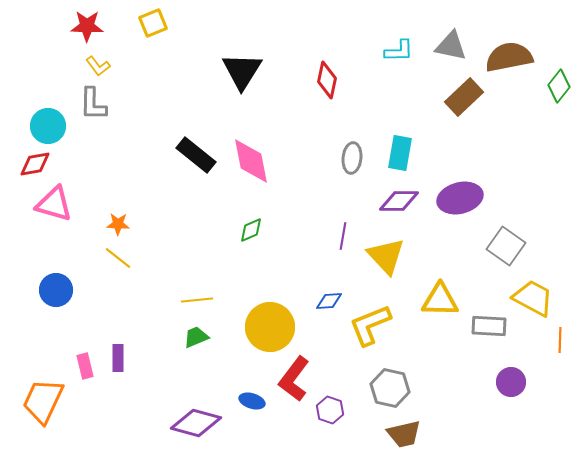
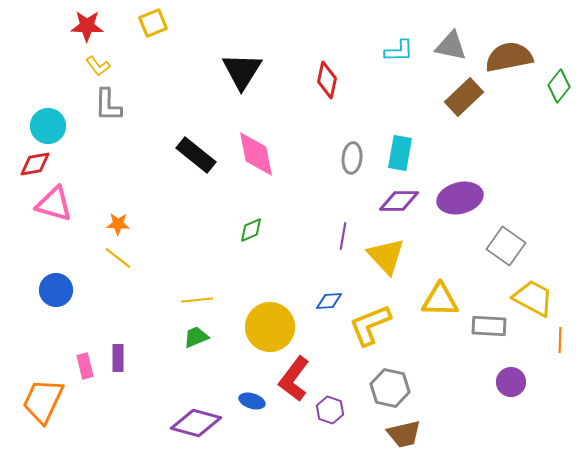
gray L-shape at (93, 104): moved 15 px right, 1 px down
pink diamond at (251, 161): moved 5 px right, 7 px up
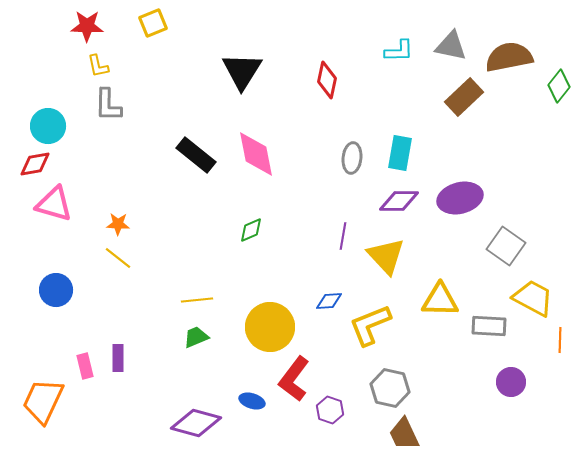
yellow L-shape at (98, 66): rotated 25 degrees clockwise
brown trapezoid at (404, 434): rotated 78 degrees clockwise
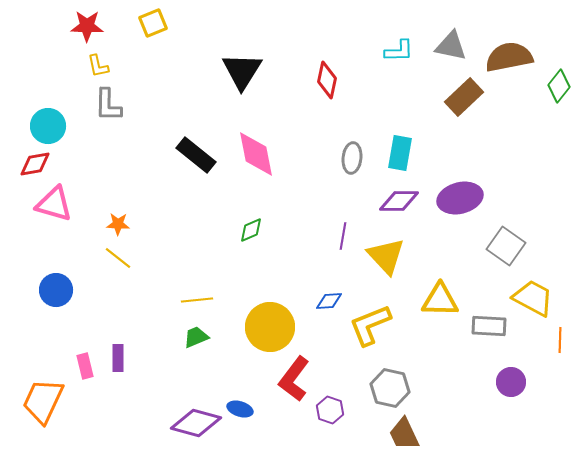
blue ellipse at (252, 401): moved 12 px left, 8 px down
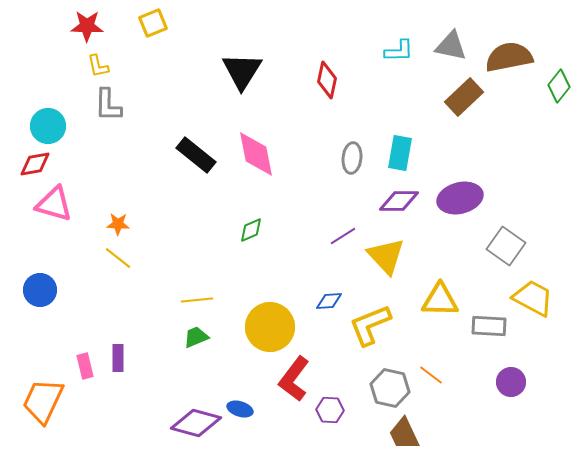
purple line at (343, 236): rotated 48 degrees clockwise
blue circle at (56, 290): moved 16 px left
orange line at (560, 340): moved 129 px left, 35 px down; rotated 55 degrees counterclockwise
purple hexagon at (330, 410): rotated 16 degrees counterclockwise
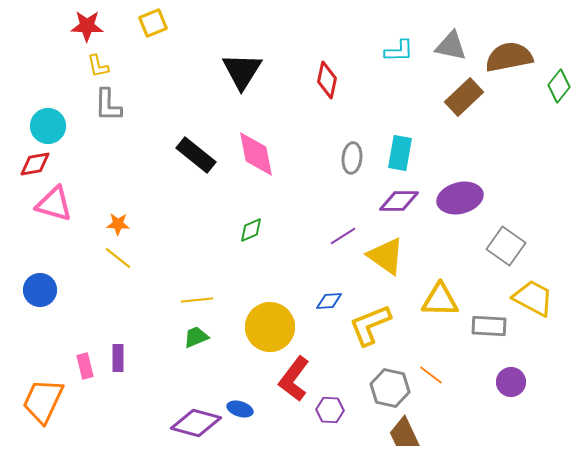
yellow triangle at (386, 256): rotated 12 degrees counterclockwise
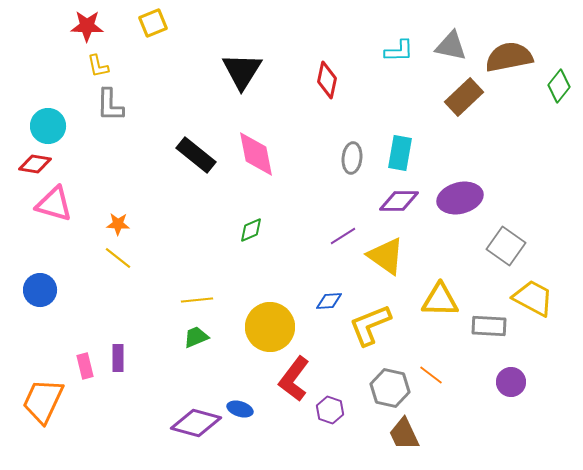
gray L-shape at (108, 105): moved 2 px right
red diamond at (35, 164): rotated 20 degrees clockwise
purple hexagon at (330, 410): rotated 16 degrees clockwise
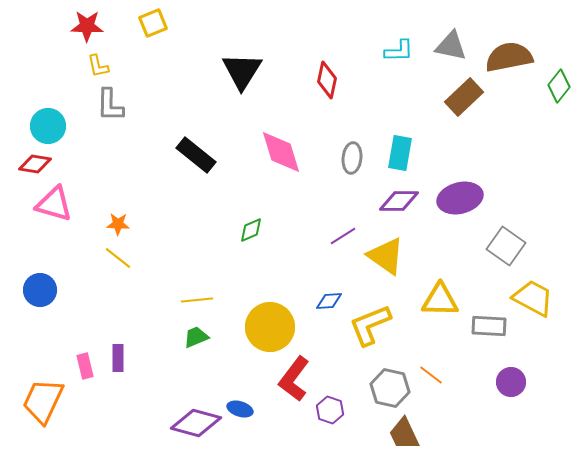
pink diamond at (256, 154): moved 25 px right, 2 px up; rotated 6 degrees counterclockwise
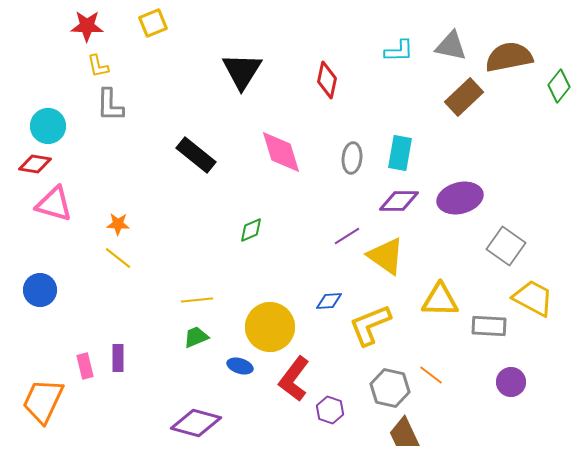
purple line at (343, 236): moved 4 px right
blue ellipse at (240, 409): moved 43 px up
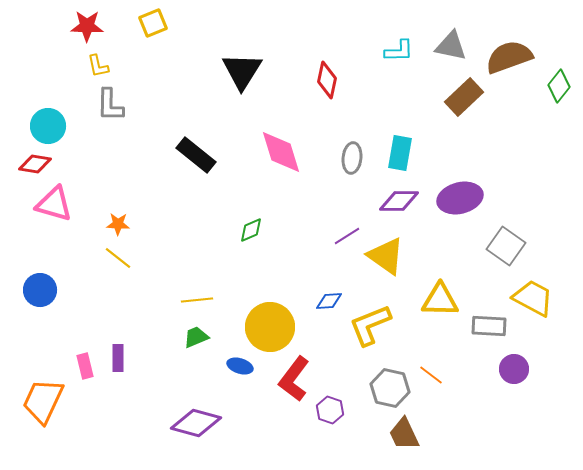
brown semicircle at (509, 57): rotated 9 degrees counterclockwise
purple circle at (511, 382): moved 3 px right, 13 px up
